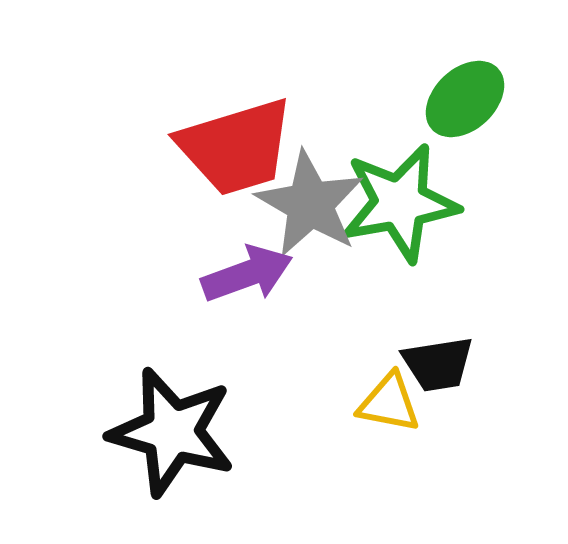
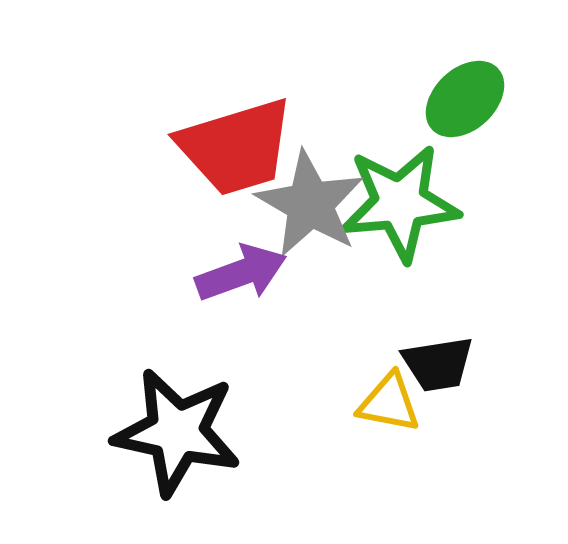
green star: rotated 5 degrees clockwise
purple arrow: moved 6 px left, 1 px up
black star: moved 5 px right; rotated 4 degrees counterclockwise
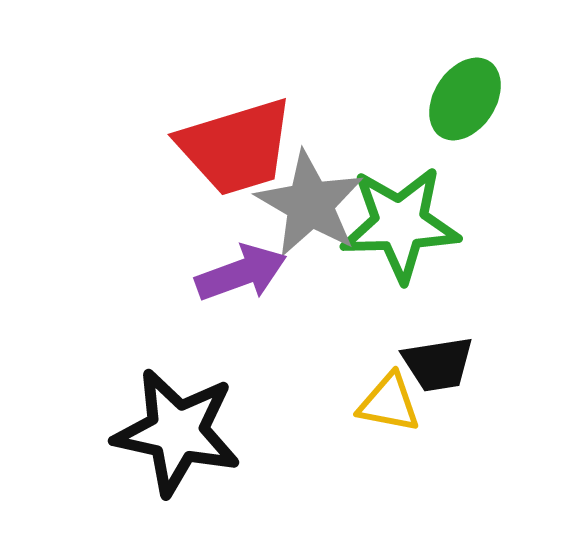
green ellipse: rotated 14 degrees counterclockwise
green star: moved 21 px down; rotated 3 degrees clockwise
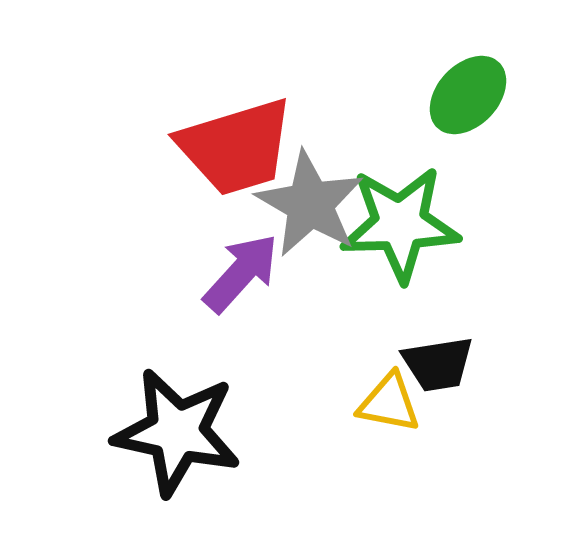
green ellipse: moved 3 px right, 4 px up; rotated 10 degrees clockwise
purple arrow: rotated 28 degrees counterclockwise
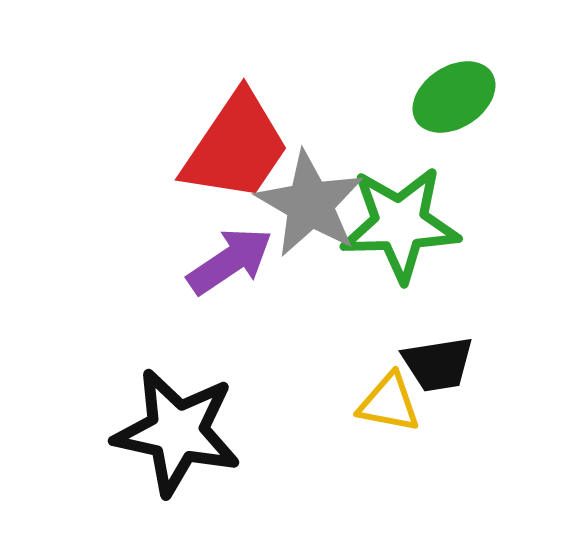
green ellipse: moved 14 px left, 2 px down; rotated 14 degrees clockwise
red trapezoid: rotated 39 degrees counterclockwise
purple arrow: moved 11 px left, 12 px up; rotated 14 degrees clockwise
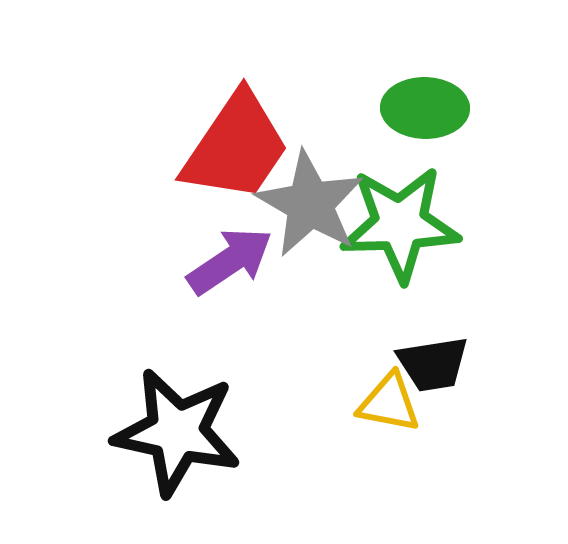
green ellipse: moved 29 px left, 11 px down; rotated 34 degrees clockwise
black trapezoid: moved 5 px left
